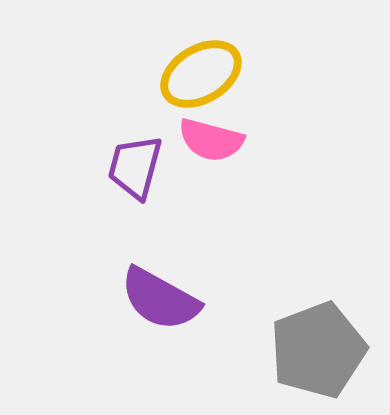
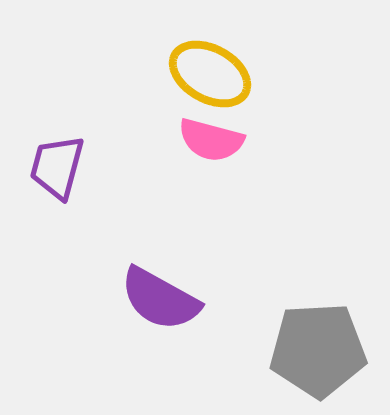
yellow ellipse: moved 9 px right; rotated 60 degrees clockwise
purple trapezoid: moved 78 px left
gray pentagon: rotated 18 degrees clockwise
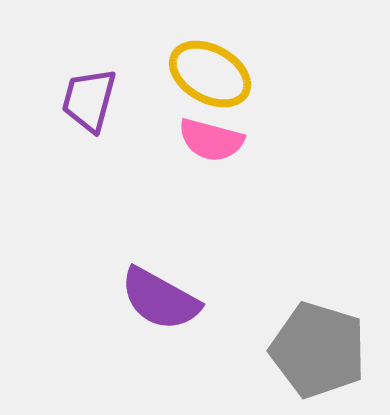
purple trapezoid: moved 32 px right, 67 px up
gray pentagon: rotated 20 degrees clockwise
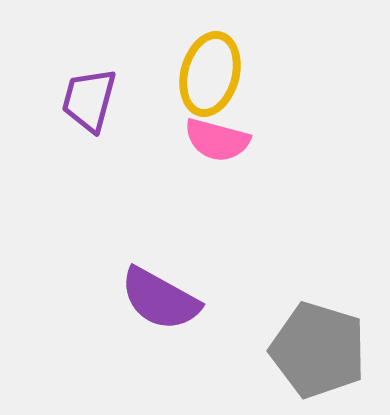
yellow ellipse: rotated 76 degrees clockwise
pink semicircle: moved 6 px right
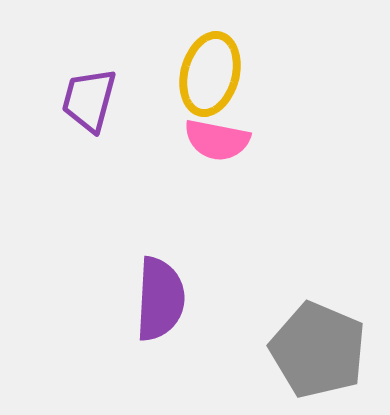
pink semicircle: rotated 4 degrees counterclockwise
purple semicircle: rotated 116 degrees counterclockwise
gray pentagon: rotated 6 degrees clockwise
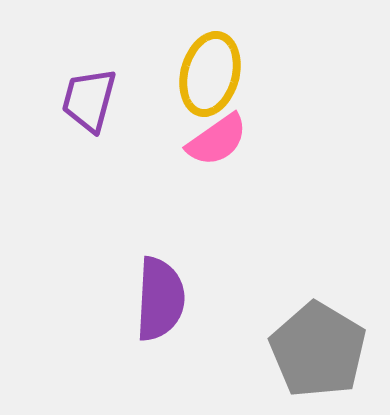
pink semicircle: rotated 46 degrees counterclockwise
gray pentagon: rotated 8 degrees clockwise
